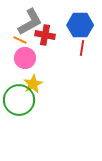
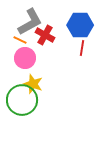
red cross: rotated 18 degrees clockwise
yellow star: rotated 24 degrees counterclockwise
green circle: moved 3 px right
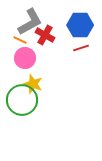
red line: moved 1 px left; rotated 63 degrees clockwise
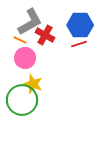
red line: moved 2 px left, 4 px up
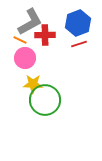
blue hexagon: moved 2 px left, 2 px up; rotated 20 degrees counterclockwise
red cross: rotated 30 degrees counterclockwise
yellow star: rotated 18 degrees counterclockwise
green circle: moved 23 px right
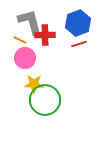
gray L-shape: rotated 76 degrees counterclockwise
yellow star: moved 1 px right
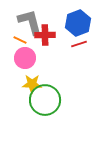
yellow star: moved 2 px left
